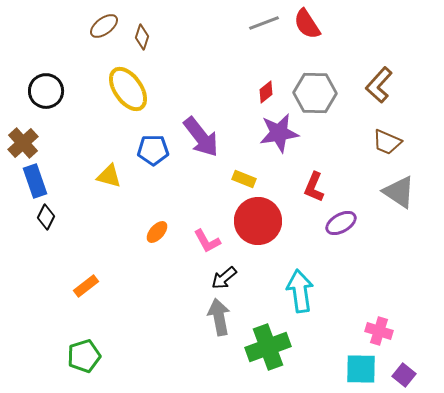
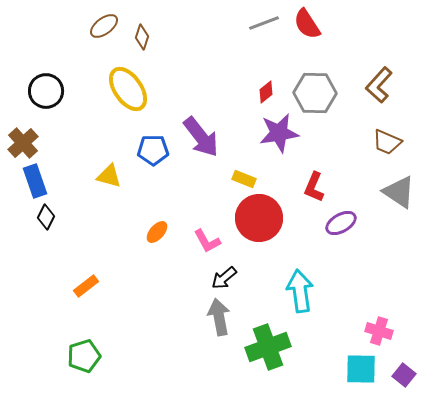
red circle: moved 1 px right, 3 px up
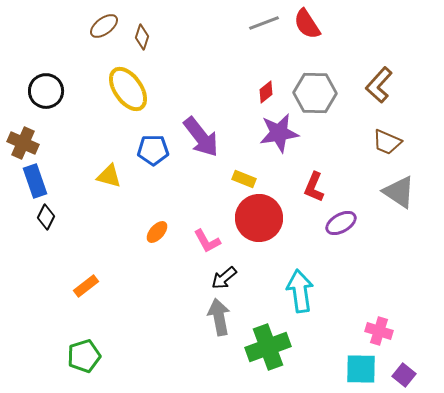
brown cross: rotated 24 degrees counterclockwise
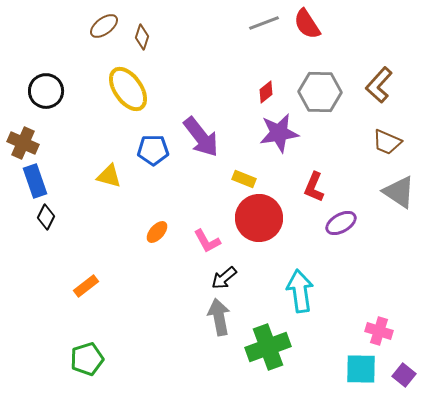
gray hexagon: moved 5 px right, 1 px up
green pentagon: moved 3 px right, 3 px down
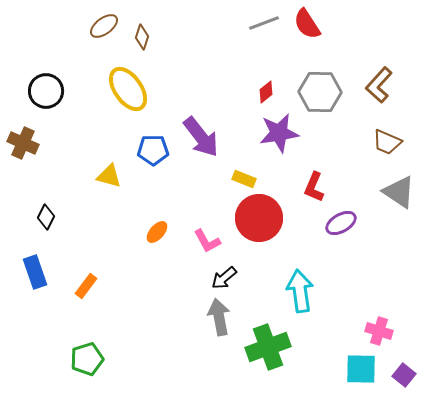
blue rectangle: moved 91 px down
orange rectangle: rotated 15 degrees counterclockwise
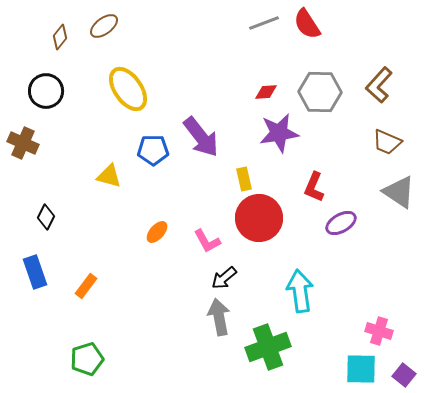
brown diamond: moved 82 px left; rotated 20 degrees clockwise
red diamond: rotated 35 degrees clockwise
yellow rectangle: rotated 55 degrees clockwise
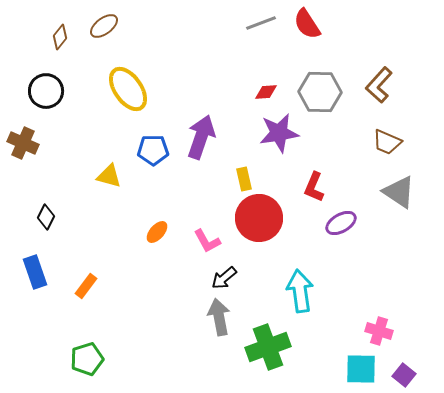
gray line: moved 3 px left
purple arrow: rotated 123 degrees counterclockwise
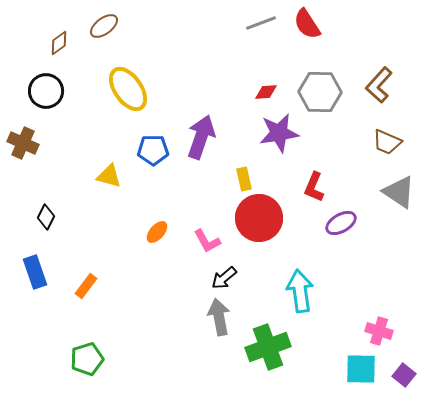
brown diamond: moved 1 px left, 6 px down; rotated 15 degrees clockwise
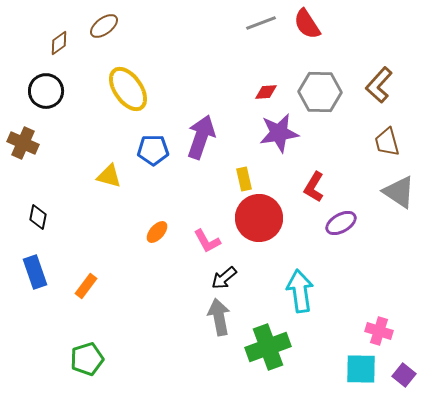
brown trapezoid: rotated 52 degrees clockwise
red L-shape: rotated 8 degrees clockwise
black diamond: moved 8 px left; rotated 15 degrees counterclockwise
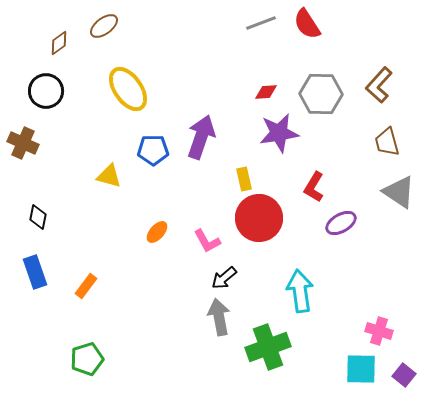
gray hexagon: moved 1 px right, 2 px down
